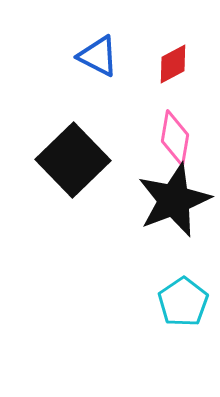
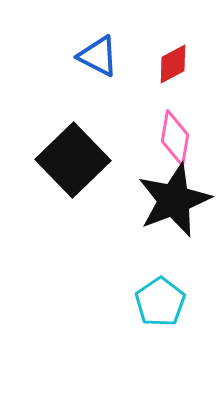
cyan pentagon: moved 23 px left
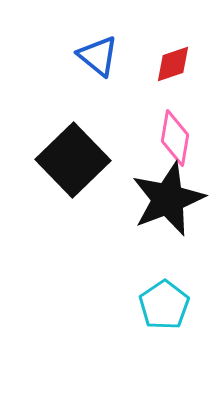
blue triangle: rotated 12 degrees clockwise
red diamond: rotated 9 degrees clockwise
black star: moved 6 px left, 1 px up
cyan pentagon: moved 4 px right, 3 px down
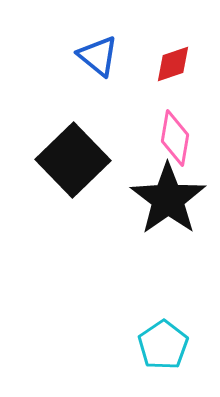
black star: rotated 14 degrees counterclockwise
cyan pentagon: moved 1 px left, 40 px down
